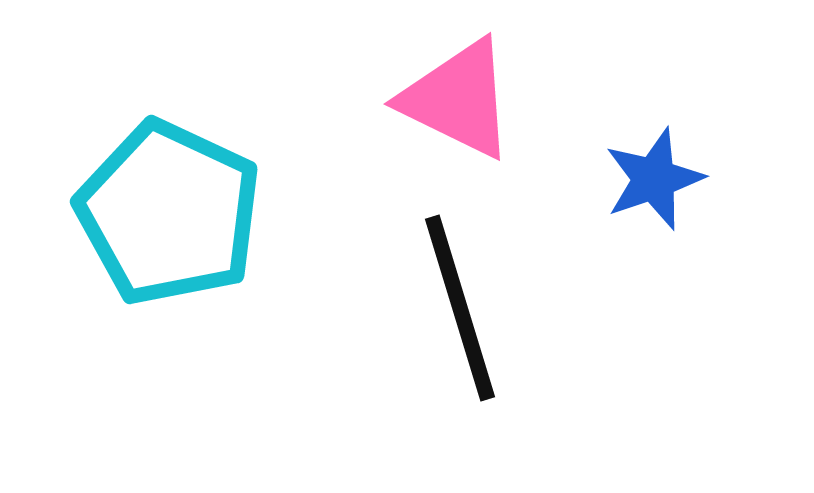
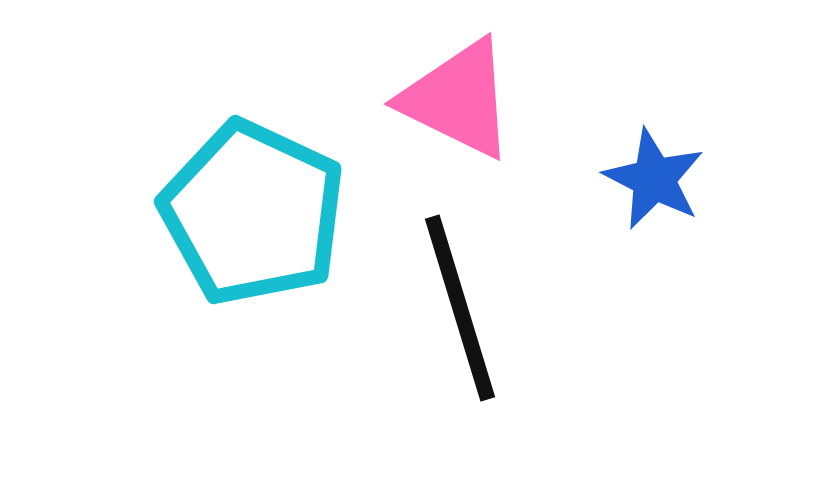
blue star: rotated 26 degrees counterclockwise
cyan pentagon: moved 84 px right
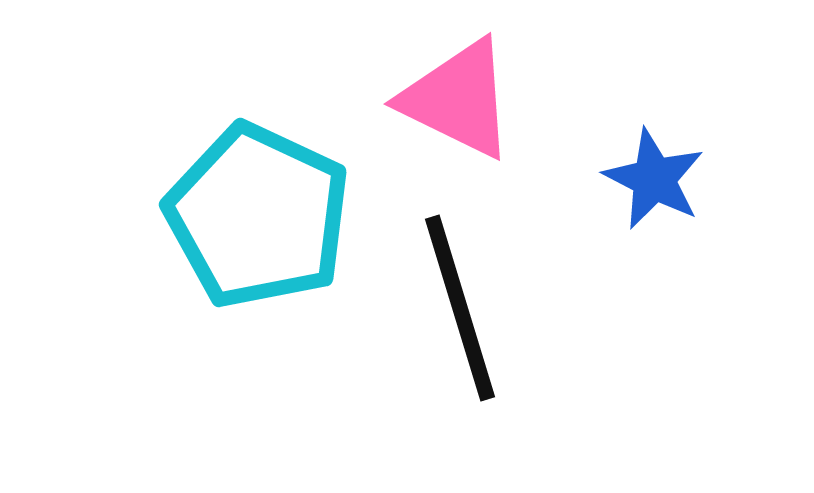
cyan pentagon: moved 5 px right, 3 px down
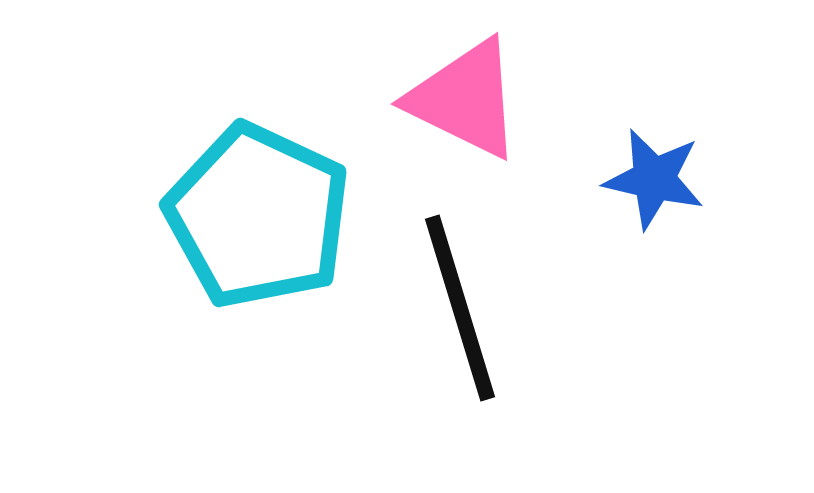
pink triangle: moved 7 px right
blue star: rotated 14 degrees counterclockwise
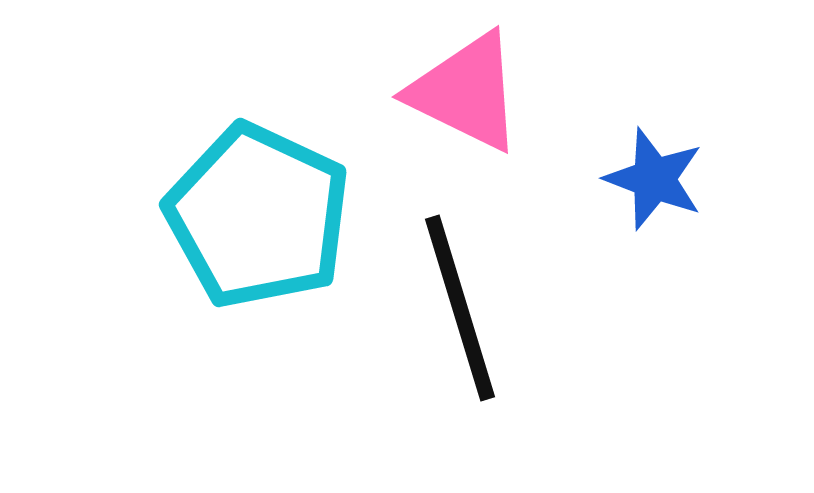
pink triangle: moved 1 px right, 7 px up
blue star: rotated 8 degrees clockwise
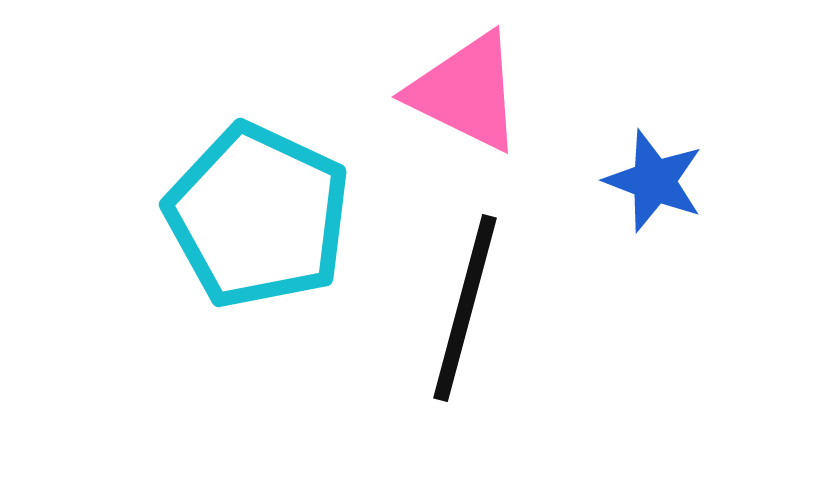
blue star: moved 2 px down
black line: moved 5 px right; rotated 32 degrees clockwise
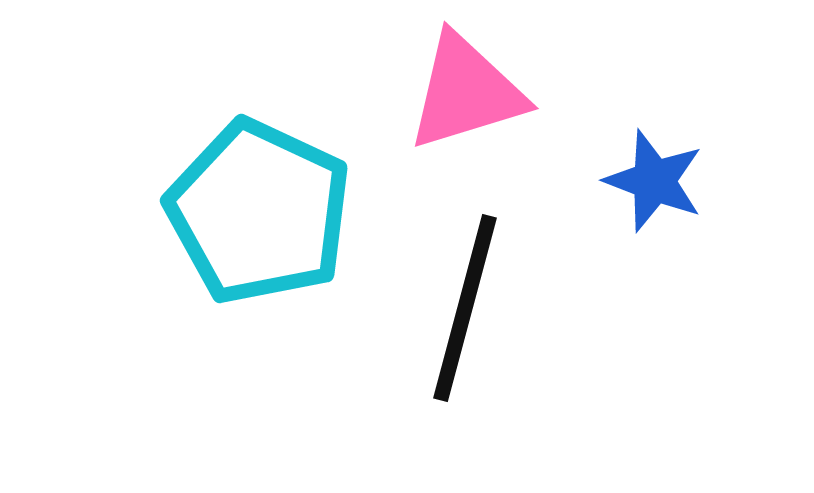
pink triangle: rotated 43 degrees counterclockwise
cyan pentagon: moved 1 px right, 4 px up
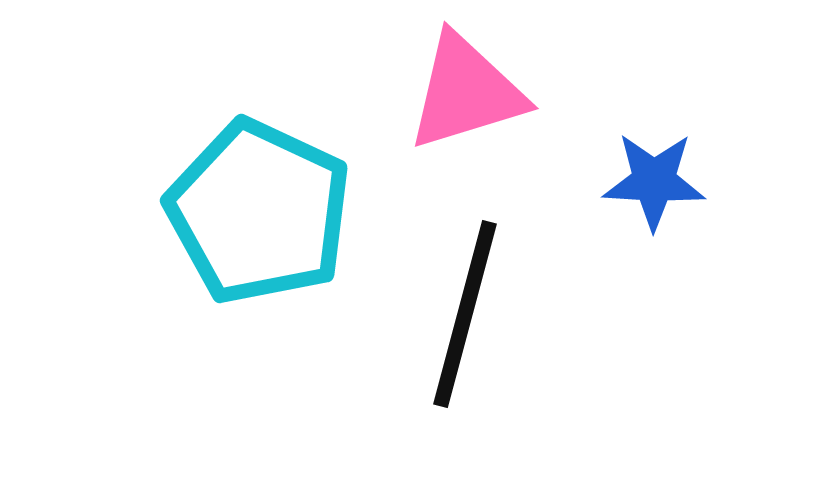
blue star: rotated 18 degrees counterclockwise
black line: moved 6 px down
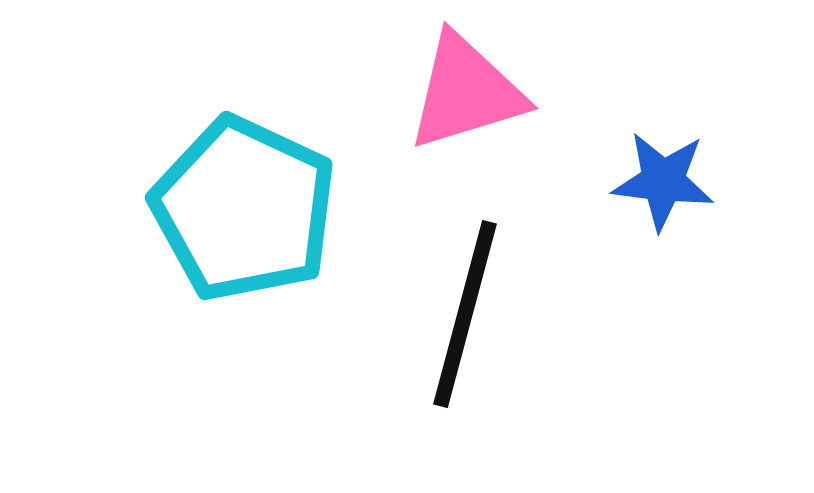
blue star: moved 9 px right; rotated 4 degrees clockwise
cyan pentagon: moved 15 px left, 3 px up
